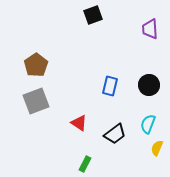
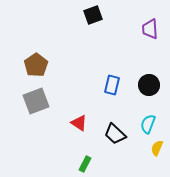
blue rectangle: moved 2 px right, 1 px up
black trapezoid: rotated 80 degrees clockwise
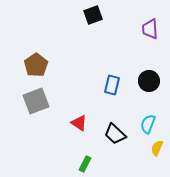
black circle: moved 4 px up
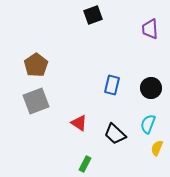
black circle: moved 2 px right, 7 px down
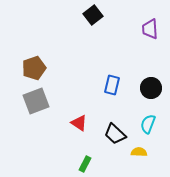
black square: rotated 18 degrees counterclockwise
brown pentagon: moved 2 px left, 3 px down; rotated 15 degrees clockwise
yellow semicircle: moved 18 px left, 4 px down; rotated 70 degrees clockwise
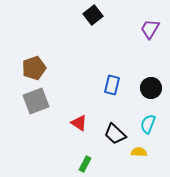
purple trapezoid: rotated 35 degrees clockwise
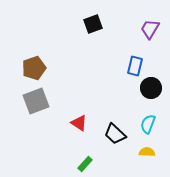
black square: moved 9 px down; rotated 18 degrees clockwise
blue rectangle: moved 23 px right, 19 px up
yellow semicircle: moved 8 px right
green rectangle: rotated 14 degrees clockwise
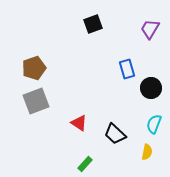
blue rectangle: moved 8 px left, 3 px down; rotated 30 degrees counterclockwise
cyan semicircle: moved 6 px right
yellow semicircle: rotated 98 degrees clockwise
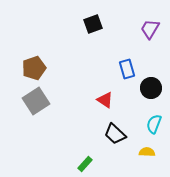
gray square: rotated 12 degrees counterclockwise
red triangle: moved 26 px right, 23 px up
yellow semicircle: rotated 98 degrees counterclockwise
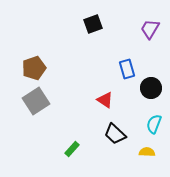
green rectangle: moved 13 px left, 15 px up
